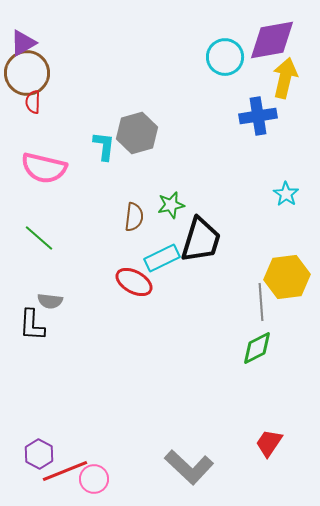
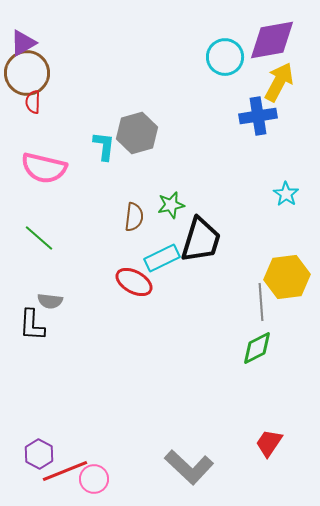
yellow arrow: moved 6 px left, 4 px down; rotated 15 degrees clockwise
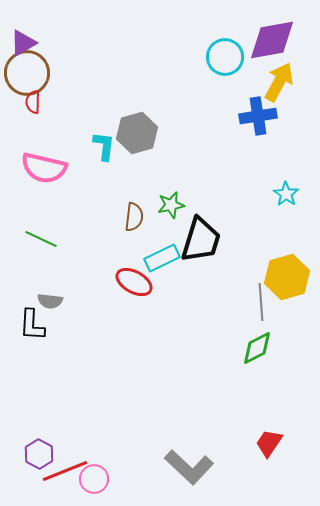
green line: moved 2 px right, 1 px down; rotated 16 degrees counterclockwise
yellow hexagon: rotated 9 degrees counterclockwise
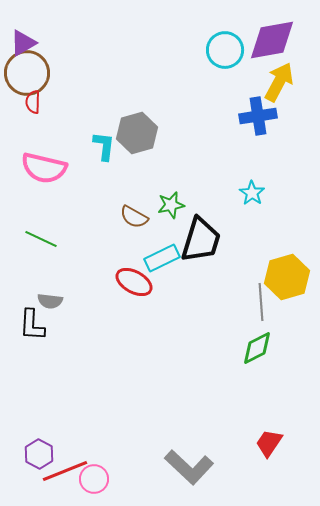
cyan circle: moved 7 px up
cyan star: moved 34 px left, 1 px up
brown semicircle: rotated 112 degrees clockwise
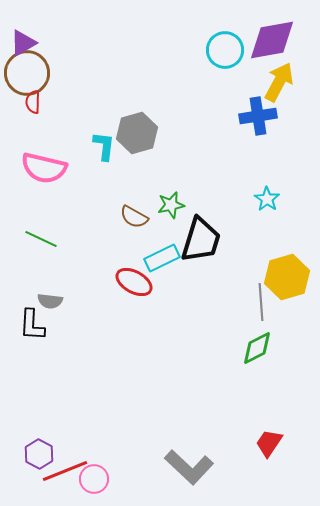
cyan star: moved 15 px right, 6 px down
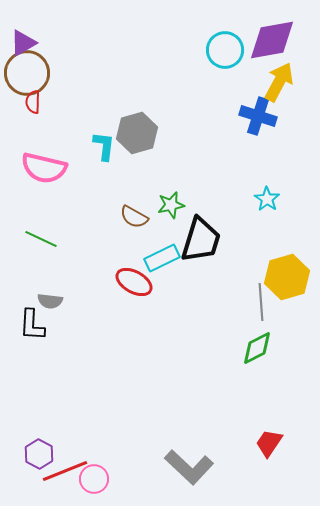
blue cross: rotated 27 degrees clockwise
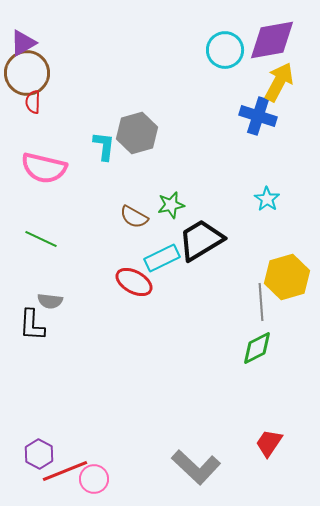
black trapezoid: rotated 138 degrees counterclockwise
gray L-shape: moved 7 px right
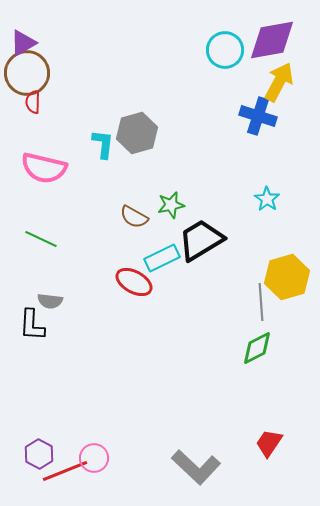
cyan L-shape: moved 1 px left, 2 px up
pink circle: moved 21 px up
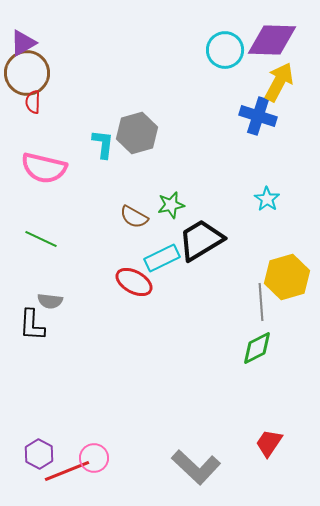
purple diamond: rotated 12 degrees clockwise
red line: moved 2 px right
